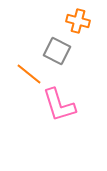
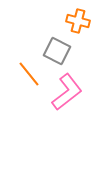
orange line: rotated 12 degrees clockwise
pink L-shape: moved 8 px right, 13 px up; rotated 111 degrees counterclockwise
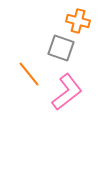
gray square: moved 4 px right, 3 px up; rotated 8 degrees counterclockwise
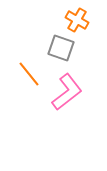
orange cross: moved 1 px left, 1 px up; rotated 15 degrees clockwise
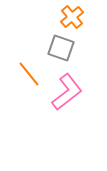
orange cross: moved 5 px left, 3 px up; rotated 20 degrees clockwise
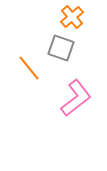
orange line: moved 6 px up
pink L-shape: moved 9 px right, 6 px down
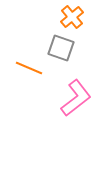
orange line: rotated 28 degrees counterclockwise
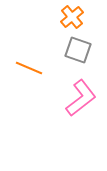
gray square: moved 17 px right, 2 px down
pink L-shape: moved 5 px right
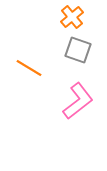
orange line: rotated 8 degrees clockwise
pink L-shape: moved 3 px left, 3 px down
